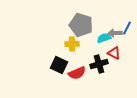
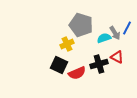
gray arrow: rotated 120 degrees counterclockwise
yellow cross: moved 5 px left; rotated 24 degrees counterclockwise
red triangle: moved 3 px right, 4 px down
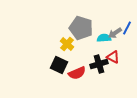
gray pentagon: moved 3 px down
gray arrow: rotated 88 degrees clockwise
cyan semicircle: rotated 16 degrees clockwise
yellow cross: rotated 24 degrees counterclockwise
red triangle: moved 4 px left
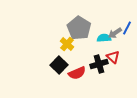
gray pentagon: moved 2 px left; rotated 15 degrees clockwise
red triangle: rotated 16 degrees clockwise
black square: rotated 18 degrees clockwise
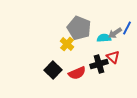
gray pentagon: rotated 10 degrees counterclockwise
black square: moved 6 px left, 5 px down
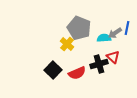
blue line: rotated 16 degrees counterclockwise
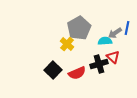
gray pentagon: rotated 20 degrees clockwise
cyan semicircle: moved 1 px right, 3 px down
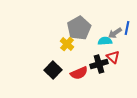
red semicircle: moved 2 px right
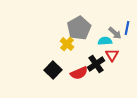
gray arrow: rotated 104 degrees counterclockwise
red triangle: moved 1 px left, 2 px up; rotated 16 degrees clockwise
black cross: moved 3 px left; rotated 18 degrees counterclockwise
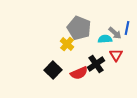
gray pentagon: rotated 20 degrees counterclockwise
cyan semicircle: moved 2 px up
red triangle: moved 4 px right
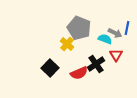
gray arrow: rotated 16 degrees counterclockwise
cyan semicircle: rotated 24 degrees clockwise
black square: moved 3 px left, 2 px up
